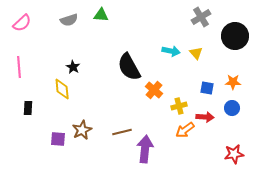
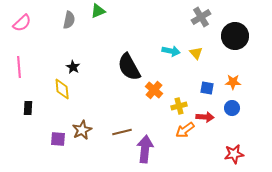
green triangle: moved 3 px left, 4 px up; rotated 28 degrees counterclockwise
gray semicircle: rotated 60 degrees counterclockwise
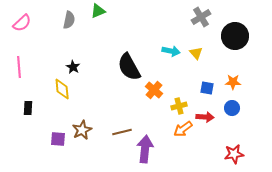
orange arrow: moved 2 px left, 1 px up
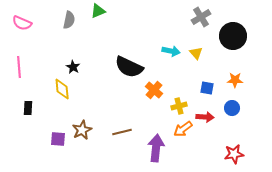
pink semicircle: rotated 66 degrees clockwise
black circle: moved 2 px left
black semicircle: rotated 36 degrees counterclockwise
orange star: moved 2 px right, 2 px up
purple arrow: moved 11 px right, 1 px up
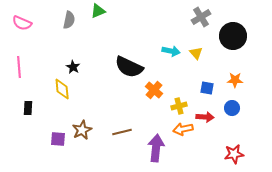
orange arrow: rotated 24 degrees clockwise
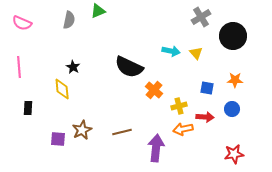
blue circle: moved 1 px down
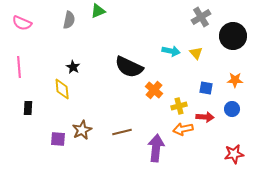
blue square: moved 1 px left
